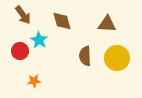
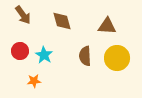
brown triangle: moved 2 px down
cyan star: moved 5 px right, 15 px down
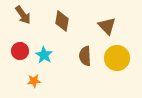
brown diamond: rotated 25 degrees clockwise
brown triangle: rotated 42 degrees clockwise
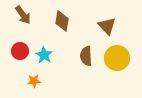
brown semicircle: moved 1 px right
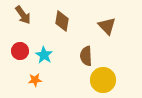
yellow circle: moved 14 px left, 22 px down
orange star: moved 1 px right, 1 px up
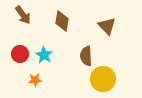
red circle: moved 3 px down
yellow circle: moved 1 px up
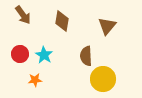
brown triangle: rotated 24 degrees clockwise
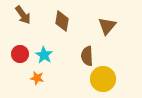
brown semicircle: moved 1 px right
orange star: moved 2 px right, 2 px up; rotated 16 degrees clockwise
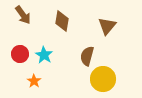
brown semicircle: rotated 18 degrees clockwise
orange star: moved 3 px left, 3 px down; rotated 24 degrees clockwise
